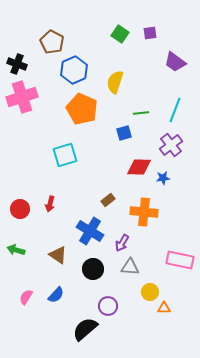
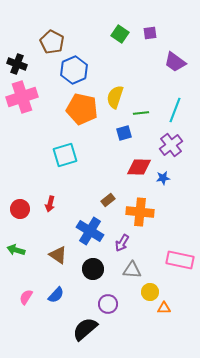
yellow semicircle: moved 15 px down
orange pentagon: rotated 12 degrees counterclockwise
orange cross: moved 4 px left
gray triangle: moved 2 px right, 3 px down
purple circle: moved 2 px up
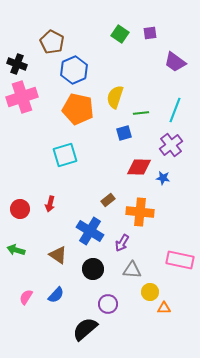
orange pentagon: moved 4 px left
blue star: rotated 16 degrees clockwise
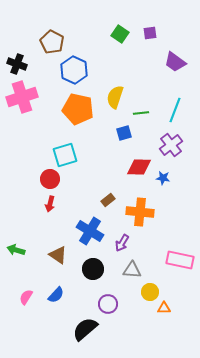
blue hexagon: rotated 12 degrees counterclockwise
red circle: moved 30 px right, 30 px up
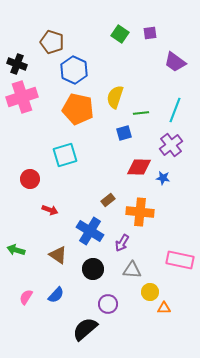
brown pentagon: rotated 10 degrees counterclockwise
red circle: moved 20 px left
red arrow: moved 6 px down; rotated 84 degrees counterclockwise
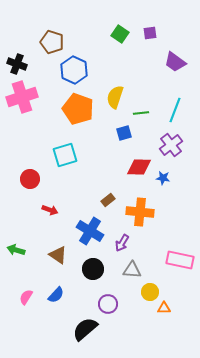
orange pentagon: rotated 8 degrees clockwise
